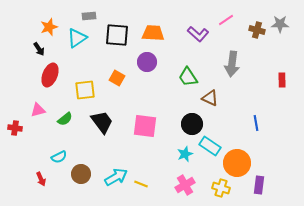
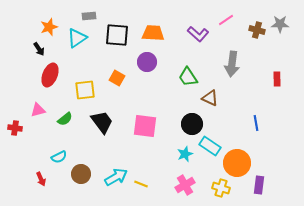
red rectangle: moved 5 px left, 1 px up
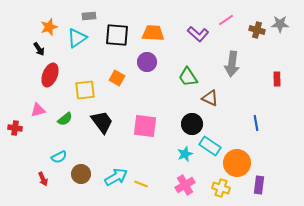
red arrow: moved 2 px right
